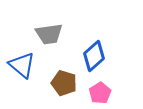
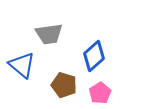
brown pentagon: moved 2 px down
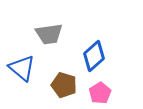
blue triangle: moved 3 px down
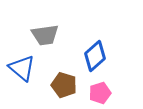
gray trapezoid: moved 4 px left, 1 px down
blue diamond: moved 1 px right
pink pentagon: rotated 15 degrees clockwise
